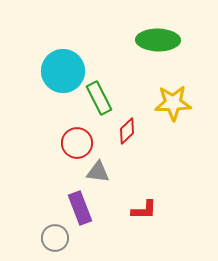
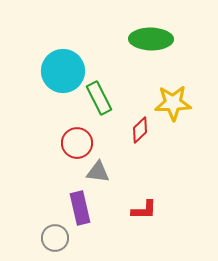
green ellipse: moved 7 px left, 1 px up
red diamond: moved 13 px right, 1 px up
purple rectangle: rotated 8 degrees clockwise
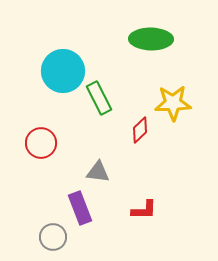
red circle: moved 36 px left
purple rectangle: rotated 8 degrees counterclockwise
gray circle: moved 2 px left, 1 px up
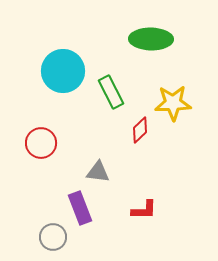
green rectangle: moved 12 px right, 6 px up
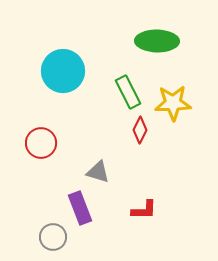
green ellipse: moved 6 px right, 2 px down
green rectangle: moved 17 px right
red diamond: rotated 20 degrees counterclockwise
gray triangle: rotated 10 degrees clockwise
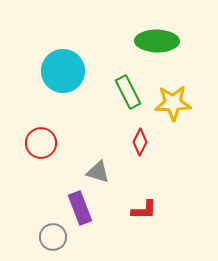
red diamond: moved 12 px down
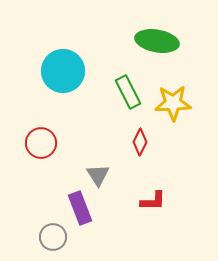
green ellipse: rotated 9 degrees clockwise
gray triangle: moved 3 px down; rotated 40 degrees clockwise
red L-shape: moved 9 px right, 9 px up
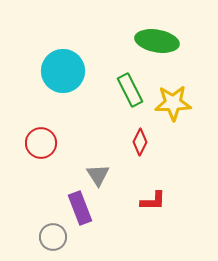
green rectangle: moved 2 px right, 2 px up
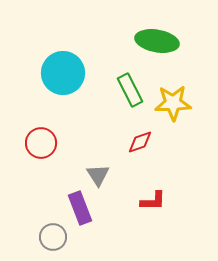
cyan circle: moved 2 px down
red diamond: rotated 44 degrees clockwise
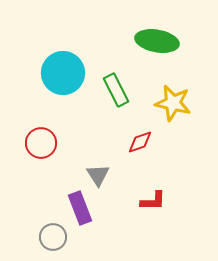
green rectangle: moved 14 px left
yellow star: rotated 15 degrees clockwise
